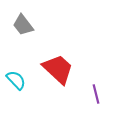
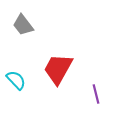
red trapezoid: rotated 104 degrees counterclockwise
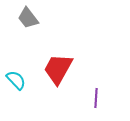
gray trapezoid: moved 5 px right, 7 px up
purple line: moved 4 px down; rotated 18 degrees clockwise
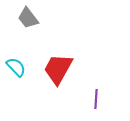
cyan semicircle: moved 13 px up
purple line: moved 1 px down
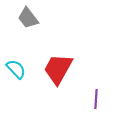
cyan semicircle: moved 2 px down
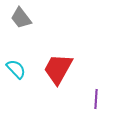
gray trapezoid: moved 7 px left
